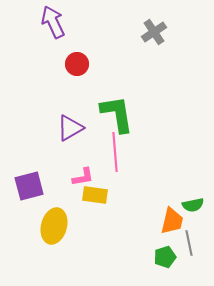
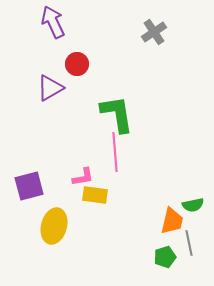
purple triangle: moved 20 px left, 40 px up
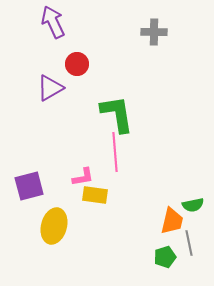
gray cross: rotated 35 degrees clockwise
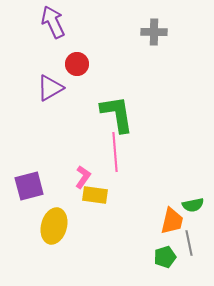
pink L-shape: rotated 45 degrees counterclockwise
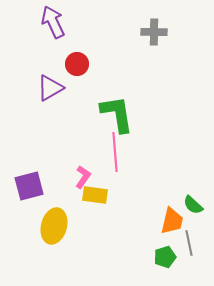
green semicircle: rotated 55 degrees clockwise
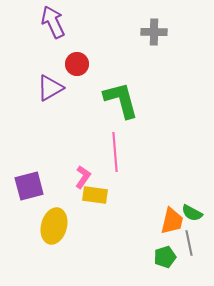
green L-shape: moved 4 px right, 14 px up; rotated 6 degrees counterclockwise
green semicircle: moved 1 px left, 8 px down; rotated 15 degrees counterclockwise
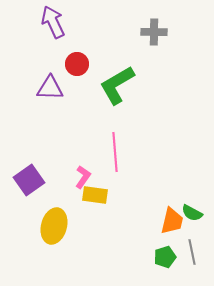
purple triangle: rotated 32 degrees clockwise
green L-shape: moved 4 px left, 15 px up; rotated 105 degrees counterclockwise
purple square: moved 6 px up; rotated 20 degrees counterclockwise
gray line: moved 3 px right, 9 px down
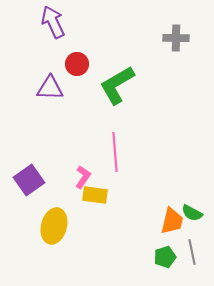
gray cross: moved 22 px right, 6 px down
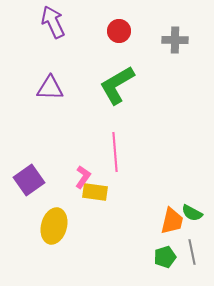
gray cross: moved 1 px left, 2 px down
red circle: moved 42 px right, 33 px up
yellow rectangle: moved 3 px up
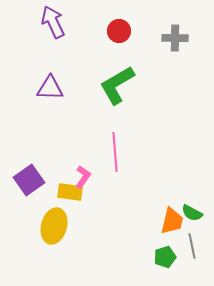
gray cross: moved 2 px up
yellow rectangle: moved 25 px left
gray line: moved 6 px up
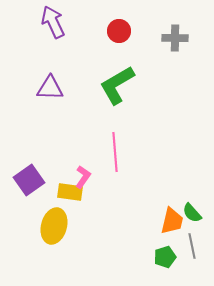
green semicircle: rotated 20 degrees clockwise
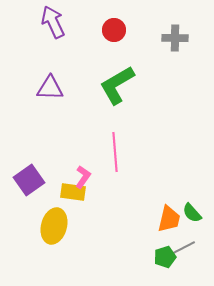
red circle: moved 5 px left, 1 px up
yellow rectangle: moved 3 px right
orange trapezoid: moved 3 px left, 2 px up
gray line: moved 9 px left, 2 px down; rotated 75 degrees clockwise
